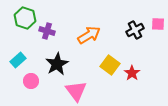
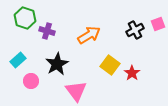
pink square: rotated 24 degrees counterclockwise
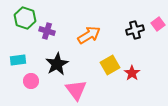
pink square: rotated 16 degrees counterclockwise
black cross: rotated 12 degrees clockwise
cyan rectangle: rotated 35 degrees clockwise
yellow square: rotated 24 degrees clockwise
pink triangle: moved 1 px up
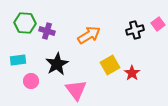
green hexagon: moved 5 px down; rotated 15 degrees counterclockwise
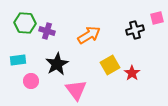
pink square: moved 1 px left, 6 px up; rotated 24 degrees clockwise
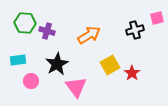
pink triangle: moved 3 px up
